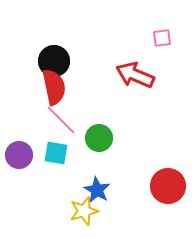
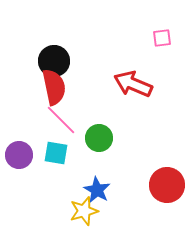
red arrow: moved 2 px left, 9 px down
red circle: moved 1 px left, 1 px up
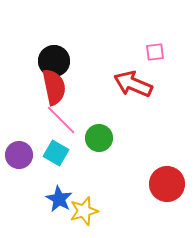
pink square: moved 7 px left, 14 px down
cyan square: rotated 20 degrees clockwise
red circle: moved 1 px up
blue star: moved 38 px left, 9 px down
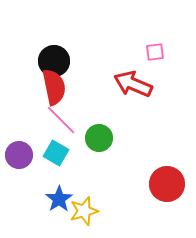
blue star: rotated 8 degrees clockwise
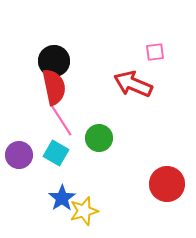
pink line: rotated 12 degrees clockwise
blue star: moved 3 px right, 1 px up
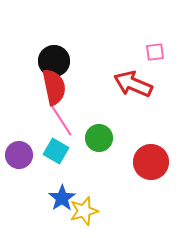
cyan square: moved 2 px up
red circle: moved 16 px left, 22 px up
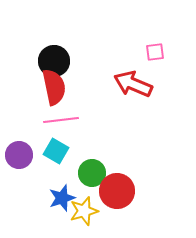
pink line: rotated 64 degrees counterclockwise
green circle: moved 7 px left, 35 px down
red circle: moved 34 px left, 29 px down
blue star: rotated 16 degrees clockwise
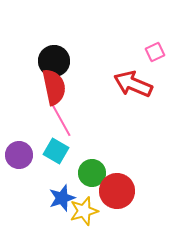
pink square: rotated 18 degrees counterclockwise
pink line: rotated 68 degrees clockwise
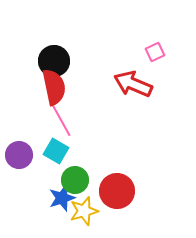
green circle: moved 17 px left, 7 px down
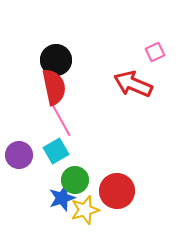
black circle: moved 2 px right, 1 px up
cyan square: rotated 30 degrees clockwise
yellow star: moved 1 px right, 1 px up
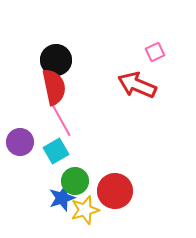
red arrow: moved 4 px right, 1 px down
purple circle: moved 1 px right, 13 px up
green circle: moved 1 px down
red circle: moved 2 px left
